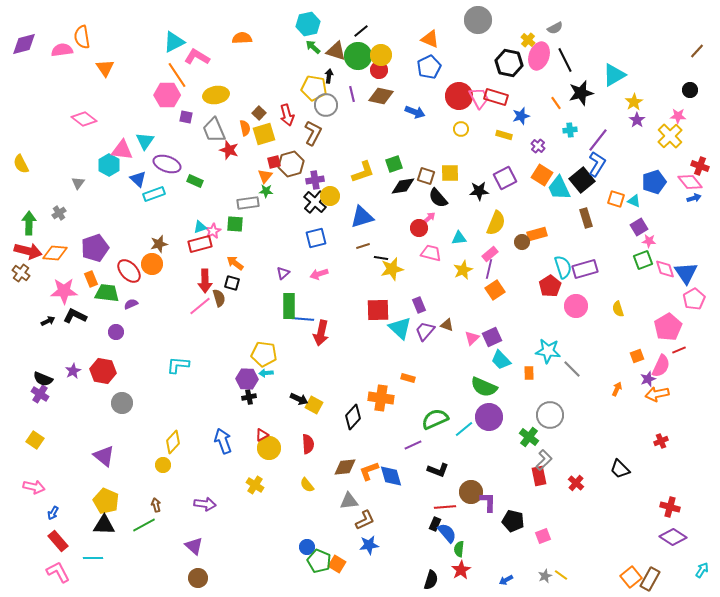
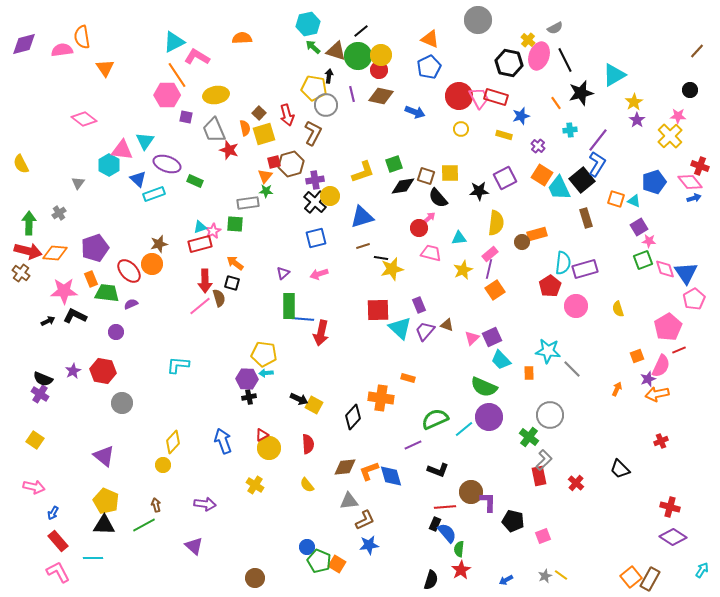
yellow semicircle at (496, 223): rotated 15 degrees counterclockwise
cyan semicircle at (563, 267): moved 4 px up; rotated 25 degrees clockwise
brown circle at (198, 578): moved 57 px right
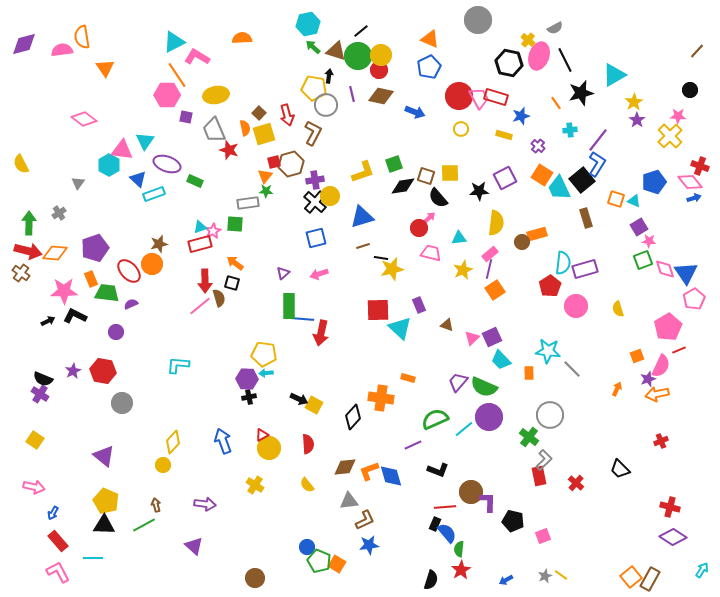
purple trapezoid at (425, 331): moved 33 px right, 51 px down
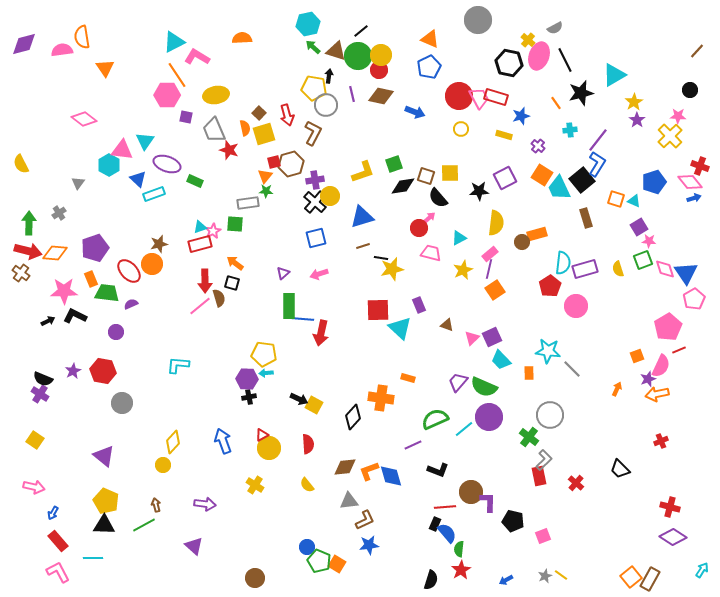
cyan triangle at (459, 238): rotated 21 degrees counterclockwise
yellow semicircle at (618, 309): moved 40 px up
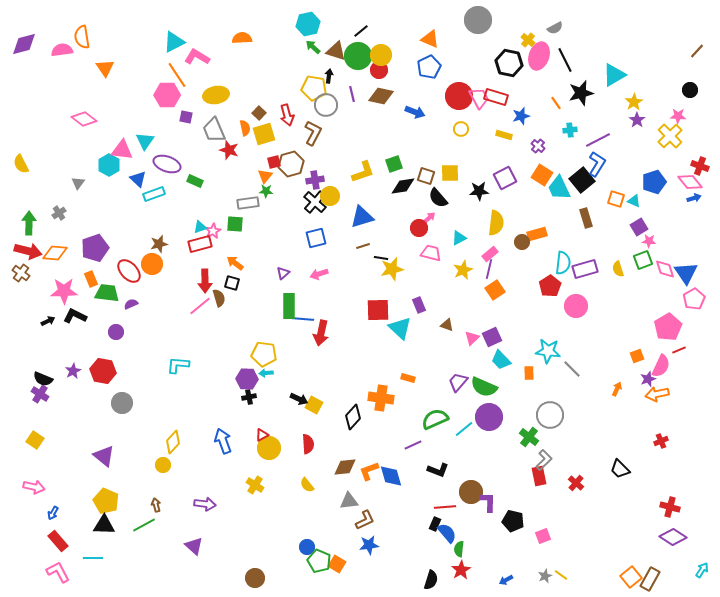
purple line at (598, 140): rotated 25 degrees clockwise
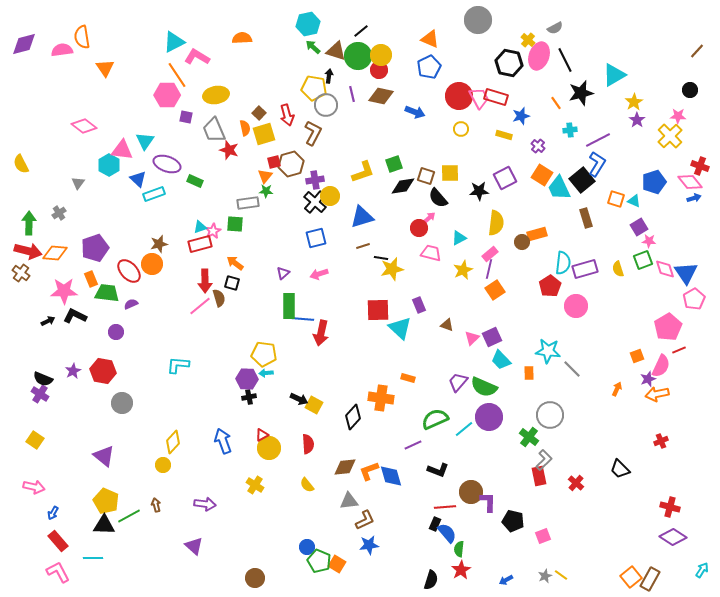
pink diamond at (84, 119): moved 7 px down
green line at (144, 525): moved 15 px left, 9 px up
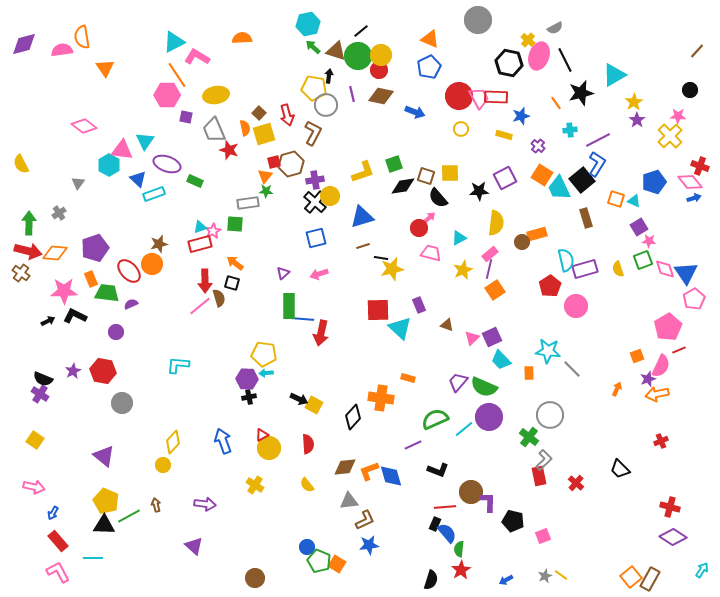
red rectangle at (496, 97): rotated 15 degrees counterclockwise
cyan semicircle at (563, 263): moved 3 px right, 3 px up; rotated 20 degrees counterclockwise
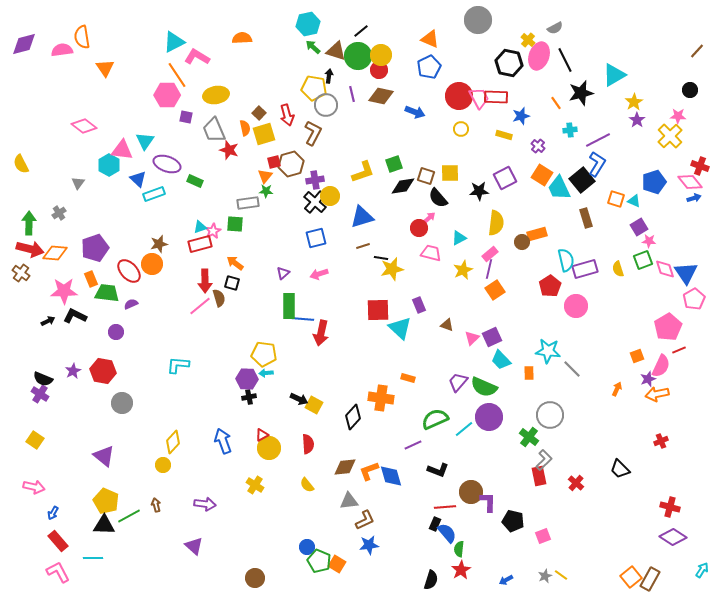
red arrow at (28, 251): moved 2 px right, 2 px up
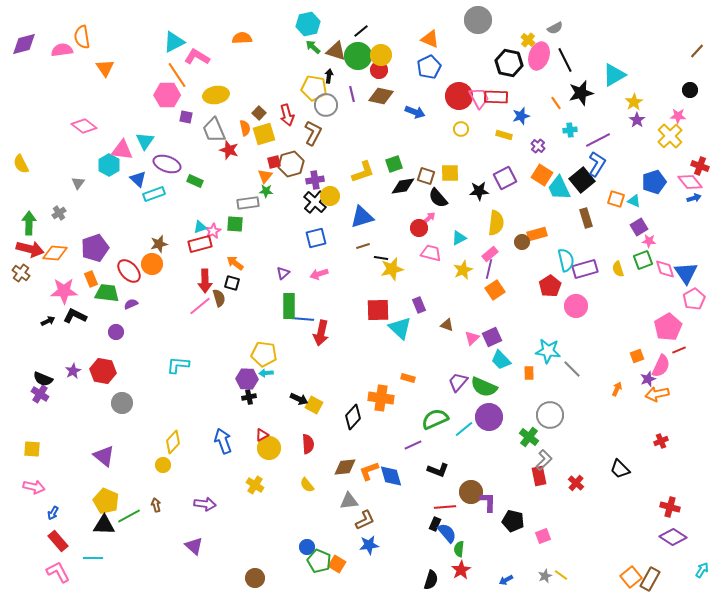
yellow square at (35, 440): moved 3 px left, 9 px down; rotated 30 degrees counterclockwise
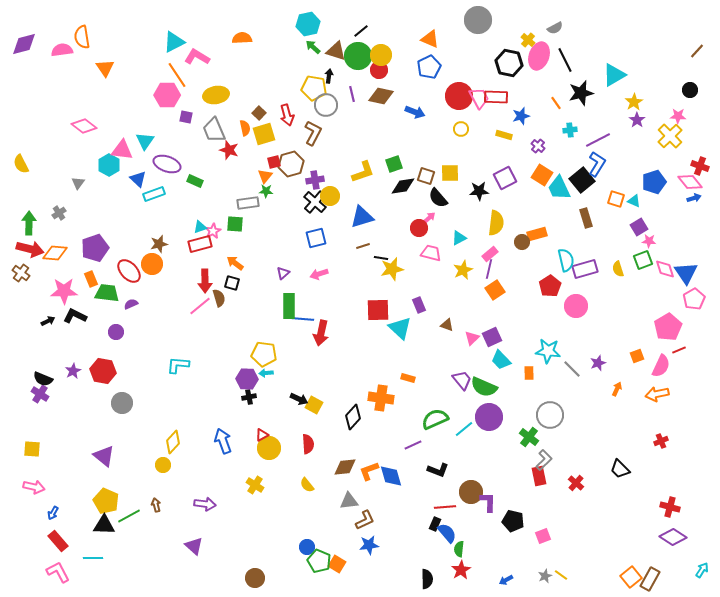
purple star at (648, 379): moved 50 px left, 16 px up
purple trapezoid at (458, 382): moved 4 px right, 2 px up; rotated 100 degrees clockwise
black semicircle at (431, 580): moved 4 px left, 1 px up; rotated 18 degrees counterclockwise
